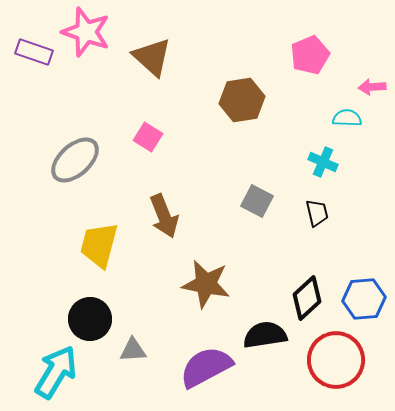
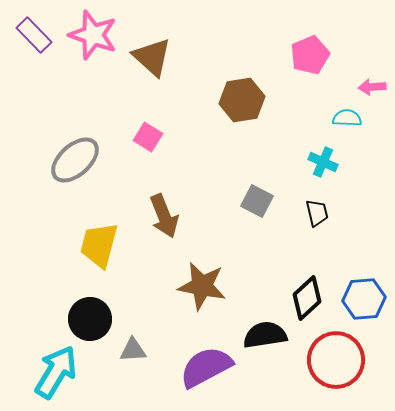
pink star: moved 7 px right, 3 px down
purple rectangle: moved 17 px up; rotated 27 degrees clockwise
brown star: moved 4 px left, 2 px down
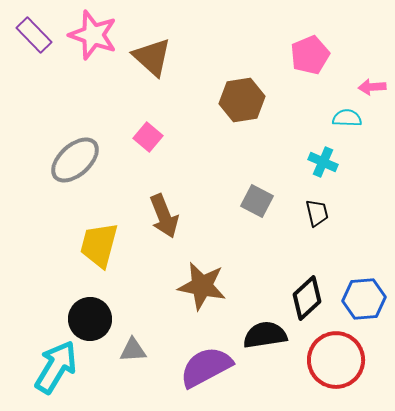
pink square: rotated 8 degrees clockwise
cyan arrow: moved 5 px up
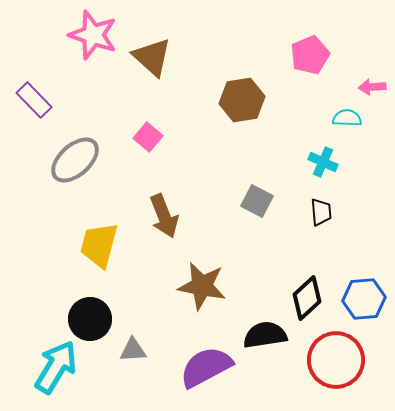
purple rectangle: moved 65 px down
black trapezoid: moved 4 px right, 1 px up; rotated 8 degrees clockwise
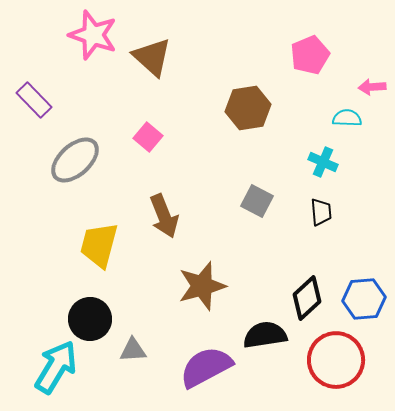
brown hexagon: moved 6 px right, 8 px down
brown star: rotated 27 degrees counterclockwise
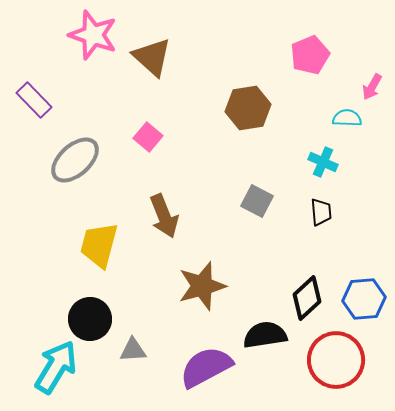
pink arrow: rotated 56 degrees counterclockwise
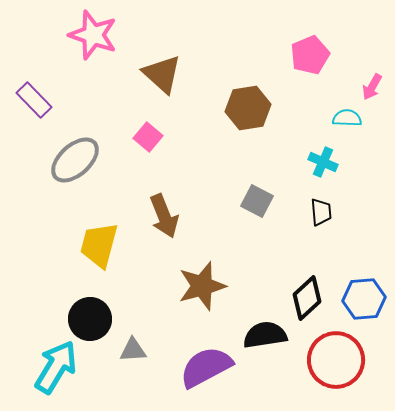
brown triangle: moved 10 px right, 17 px down
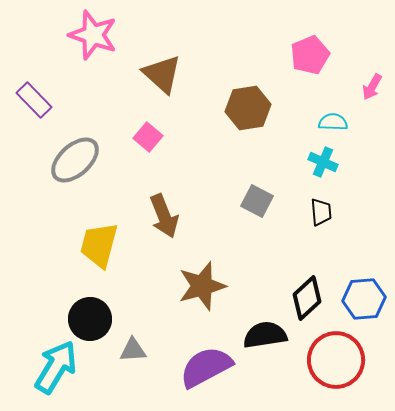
cyan semicircle: moved 14 px left, 4 px down
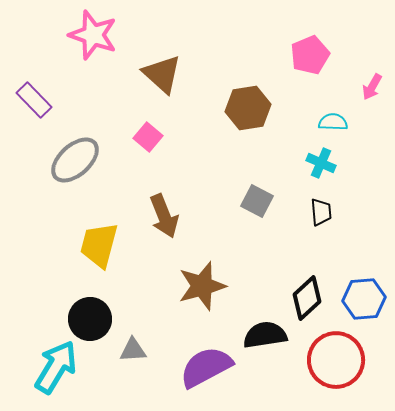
cyan cross: moved 2 px left, 1 px down
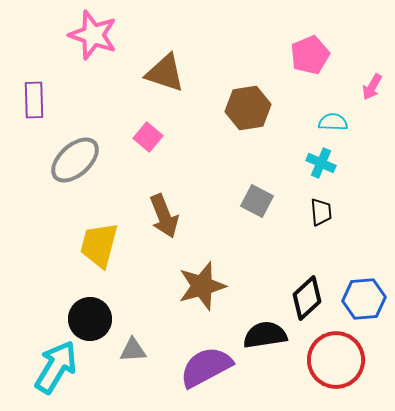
brown triangle: moved 3 px right, 1 px up; rotated 24 degrees counterclockwise
purple rectangle: rotated 42 degrees clockwise
